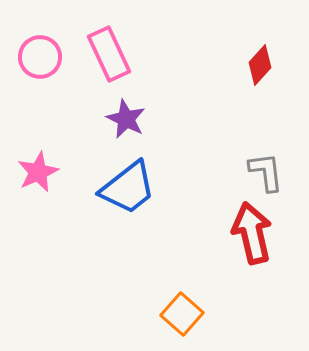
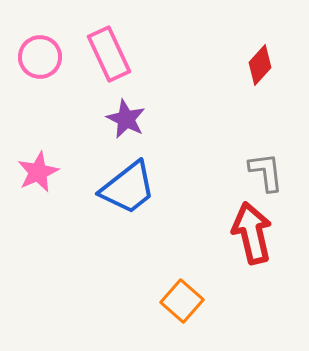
orange square: moved 13 px up
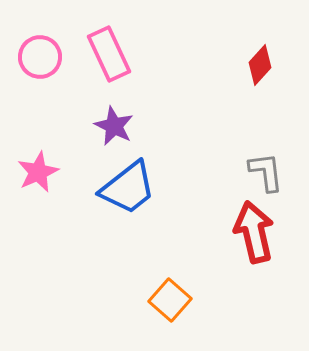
purple star: moved 12 px left, 7 px down
red arrow: moved 2 px right, 1 px up
orange square: moved 12 px left, 1 px up
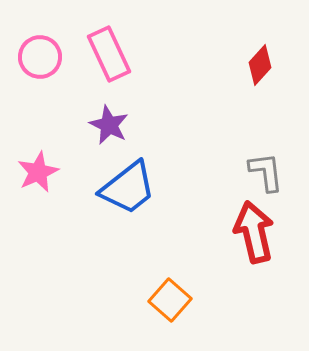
purple star: moved 5 px left, 1 px up
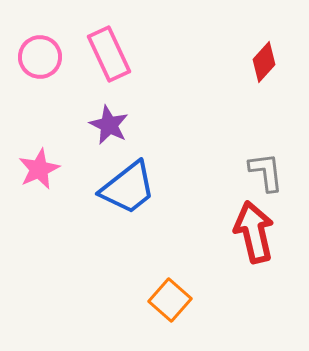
red diamond: moved 4 px right, 3 px up
pink star: moved 1 px right, 3 px up
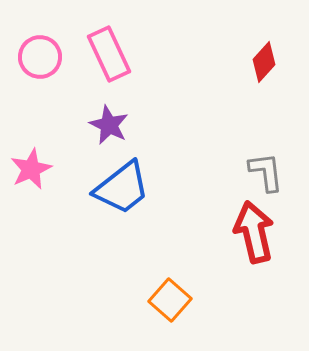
pink star: moved 8 px left
blue trapezoid: moved 6 px left
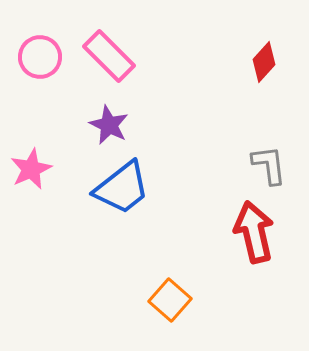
pink rectangle: moved 2 px down; rotated 20 degrees counterclockwise
gray L-shape: moved 3 px right, 7 px up
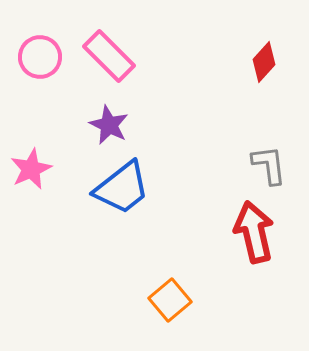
orange square: rotated 9 degrees clockwise
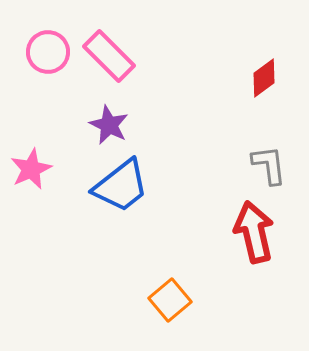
pink circle: moved 8 px right, 5 px up
red diamond: moved 16 px down; rotated 12 degrees clockwise
blue trapezoid: moved 1 px left, 2 px up
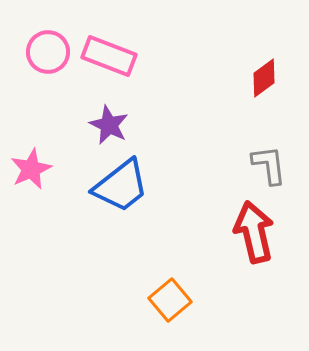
pink rectangle: rotated 24 degrees counterclockwise
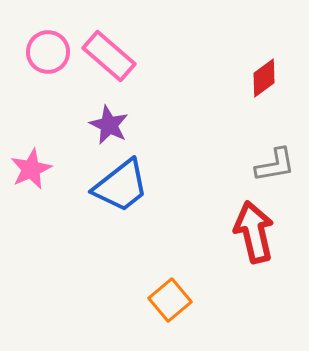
pink rectangle: rotated 20 degrees clockwise
gray L-shape: moved 6 px right; rotated 87 degrees clockwise
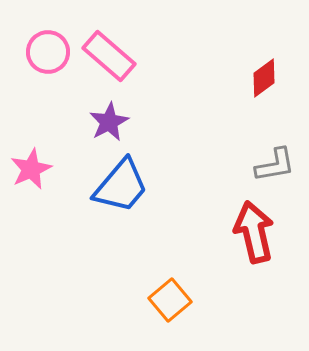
purple star: moved 3 px up; rotated 18 degrees clockwise
blue trapezoid: rotated 12 degrees counterclockwise
